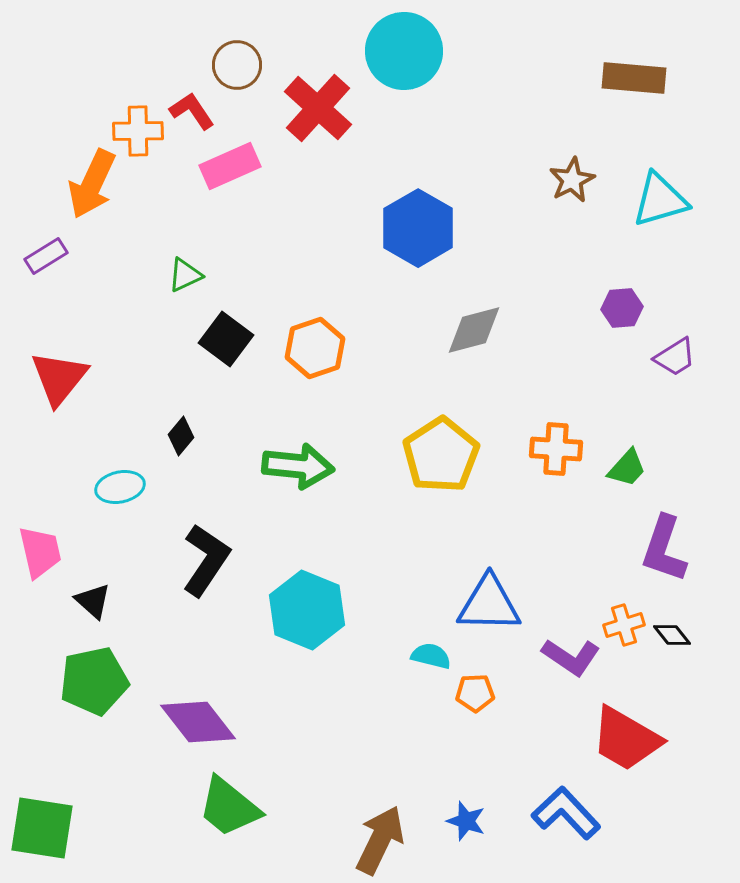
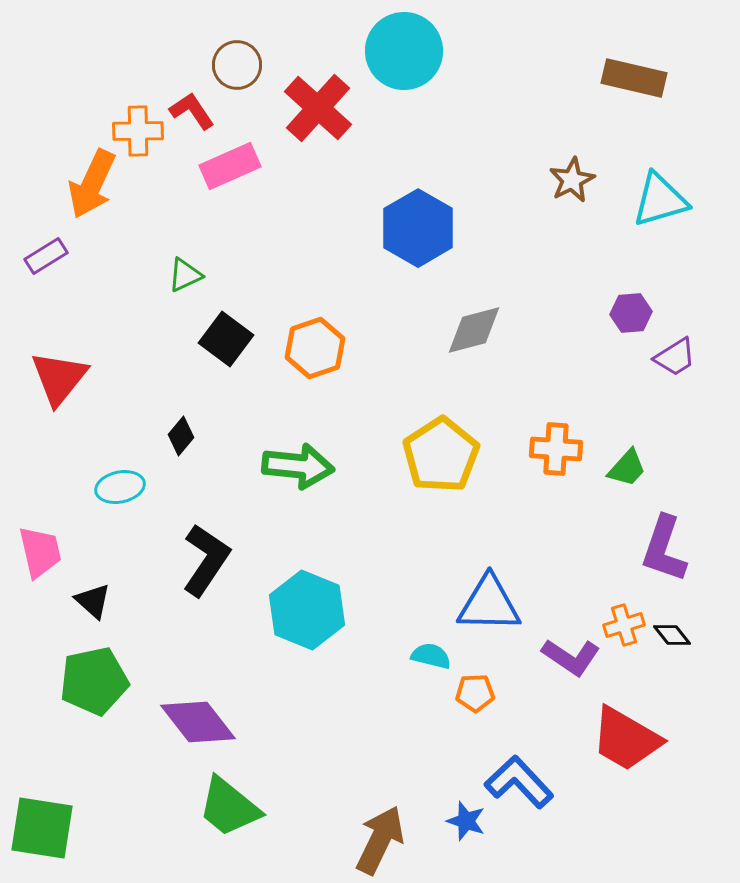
brown rectangle at (634, 78): rotated 8 degrees clockwise
purple hexagon at (622, 308): moved 9 px right, 5 px down
blue L-shape at (566, 813): moved 47 px left, 31 px up
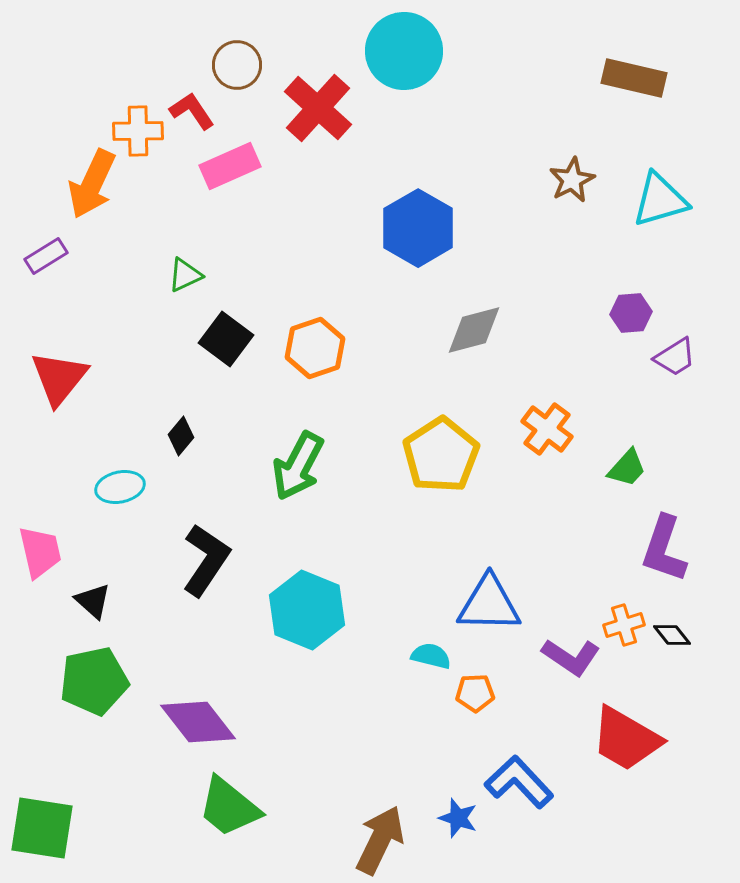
orange cross at (556, 449): moved 9 px left, 20 px up; rotated 33 degrees clockwise
green arrow at (298, 466): rotated 112 degrees clockwise
blue star at (466, 821): moved 8 px left, 3 px up
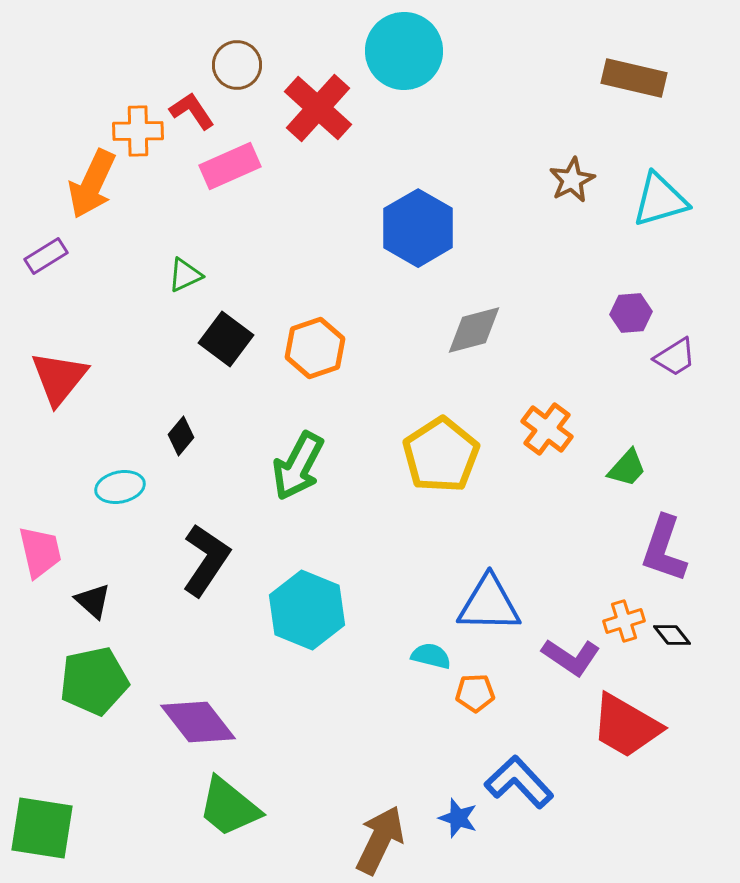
orange cross at (624, 625): moved 4 px up
red trapezoid at (626, 739): moved 13 px up
